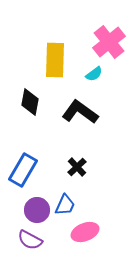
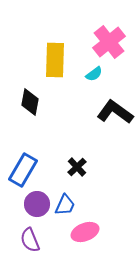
black L-shape: moved 35 px right
purple circle: moved 6 px up
purple semicircle: rotated 40 degrees clockwise
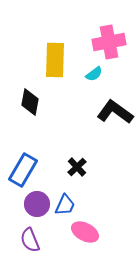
pink cross: rotated 28 degrees clockwise
pink ellipse: rotated 48 degrees clockwise
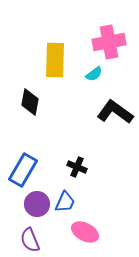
black cross: rotated 24 degrees counterclockwise
blue trapezoid: moved 3 px up
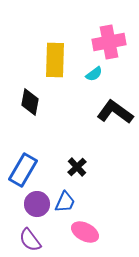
black cross: rotated 24 degrees clockwise
purple semicircle: rotated 15 degrees counterclockwise
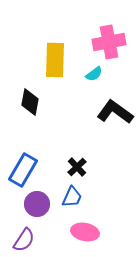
blue trapezoid: moved 7 px right, 5 px up
pink ellipse: rotated 16 degrees counterclockwise
purple semicircle: moved 6 px left; rotated 110 degrees counterclockwise
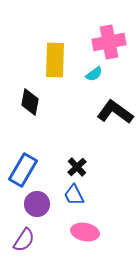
blue trapezoid: moved 2 px right, 2 px up; rotated 130 degrees clockwise
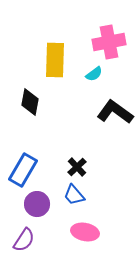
blue trapezoid: rotated 15 degrees counterclockwise
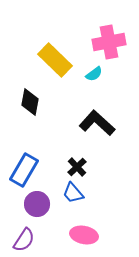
yellow rectangle: rotated 48 degrees counterclockwise
black L-shape: moved 18 px left, 11 px down; rotated 6 degrees clockwise
blue rectangle: moved 1 px right
blue trapezoid: moved 1 px left, 2 px up
pink ellipse: moved 1 px left, 3 px down
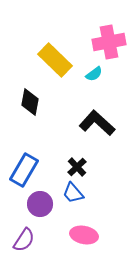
purple circle: moved 3 px right
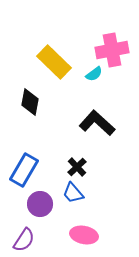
pink cross: moved 3 px right, 8 px down
yellow rectangle: moved 1 px left, 2 px down
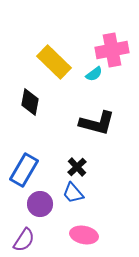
black L-shape: rotated 153 degrees clockwise
